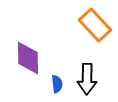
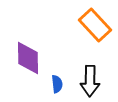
black arrow: moved 3 px right, 2 px down
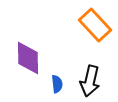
black arrow: rotated 12 degrees clockwise
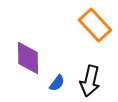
blue semicircle: moved 1 px up; rotated 42 degrees clockwise
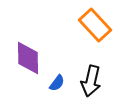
black arrow: moved 1 px right
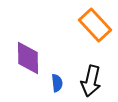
blue semicircle: rotated 42 degrees counterclockwise
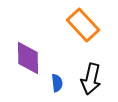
orange rectangle: moved 12 px left
black arrow: moved 2 px up
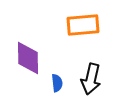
orange rectangle: rotated 52 degrees counterclockwise
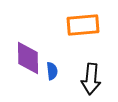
black arrow: rotated 8 degrees counterclockwise
blue semicircle: moved 5 px left, 12 px up
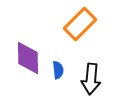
orange rectangle: moved 3 px left, 1 px up; rotated 40 degrees counterclockwise
blue semicircle: moved 6 px right, 1 px up
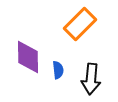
purple diamond: moved 1 px up
